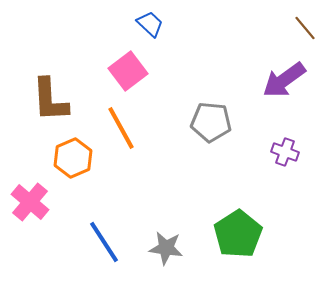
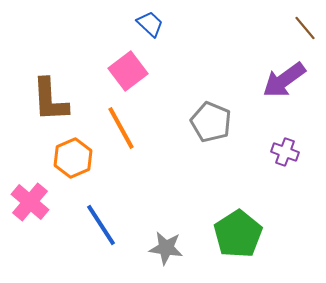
gray pentagon: rotated 18 degrees clockwise
blue line: moved 3 px left, 17 px up
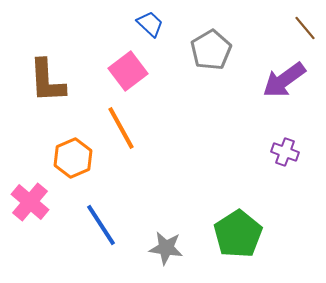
brown L-shape: moved 3 px left, 19 px up
gray pentagon: moved 72 px up; rotated 18 degrees clockwise
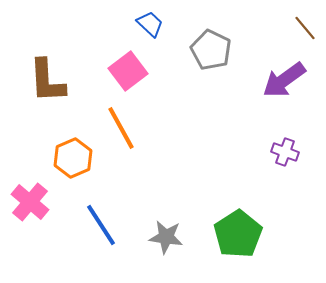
gray pentagon: rotated 15 degrees counterclockwise
gray star: moved 11 px up
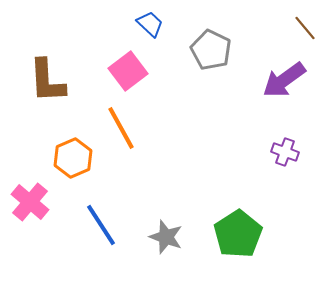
gray star: rotated 12 degrees clockwise
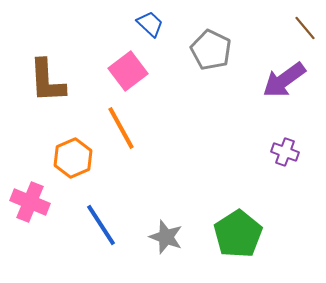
pink cross: rotated 18 degrees counterclockwise
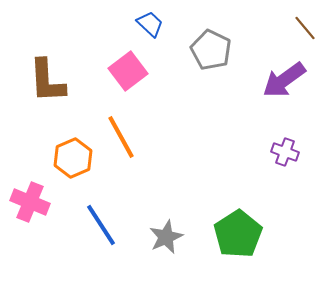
orange line: moved 9 px down
gray star: rotated 28 degrees clockwise
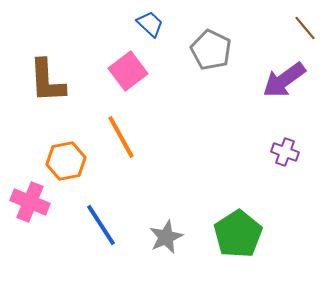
orange hexagon: moved 7 px left, 3 px down; rotated 12 degrees clockwise
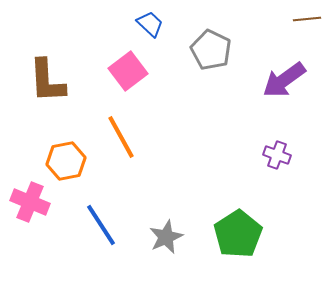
brown line: moved 2 px right, 9 px up; rotated 56 degrees counterclockwise
purple cross: moved 8 px left, 3 px down
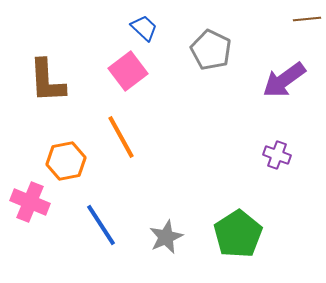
blue trapezoid: moved 6 px left, 4 px down
